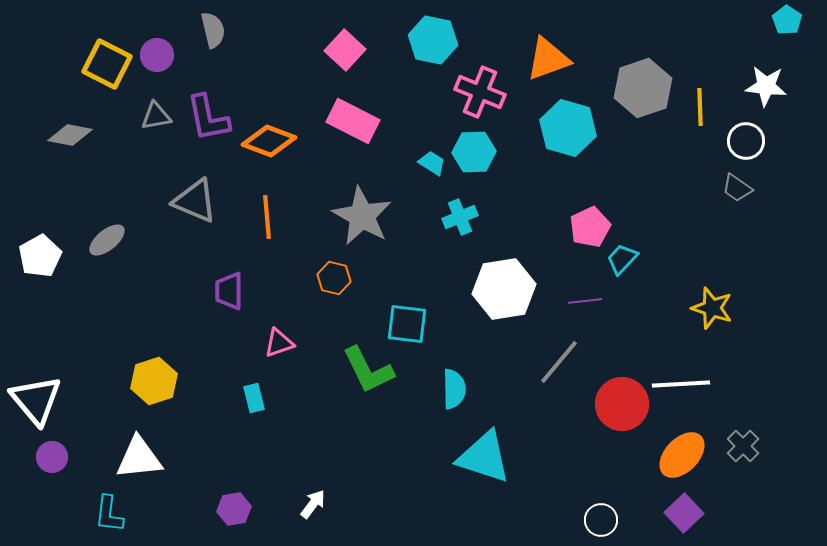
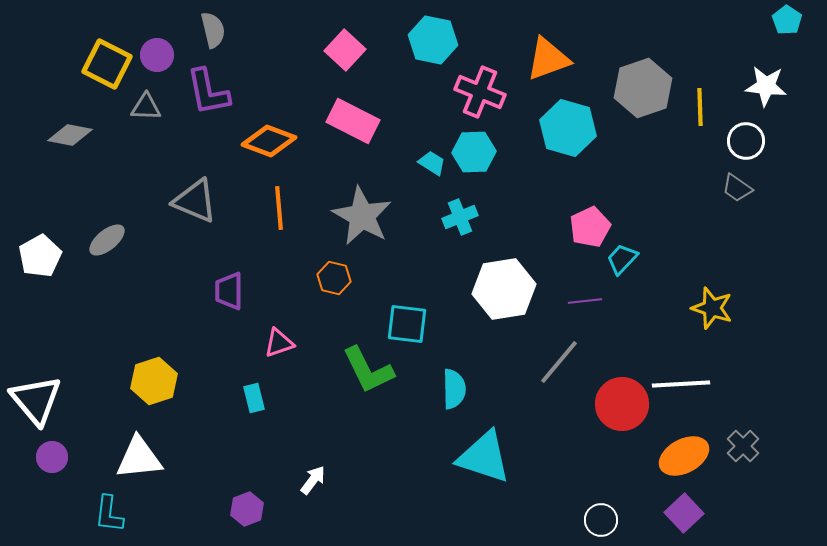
gray triangle at (156, 116): moved 10 px left, 9 px up; rotated 12 degrees clockwise
purple L-shape at (208, 118): moved 26 px up
orange line at (267, 217): moved 12 px right, 9 px up
orange ellipse at (682, 455): moved 2 px right, 1 px down; rotated 18 degrees clockwise
white arrow at (313, 504): moved 24 px up
purple hexagon at (234, 509): moved 13 px right; rotated 12 degrees counterclockwise
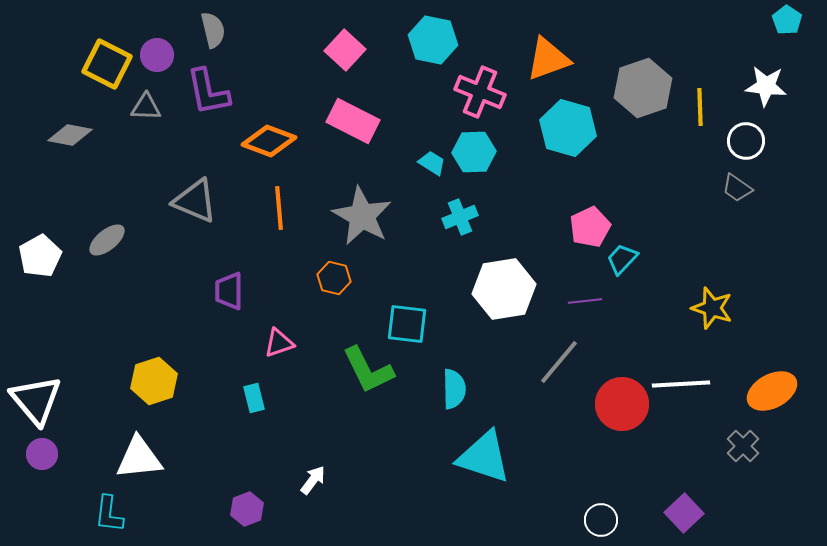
orange ellipse at (684, 456): moved 88 px right, 65 px up
purple circle at (52, 457): moved 10 px left, 3 px up
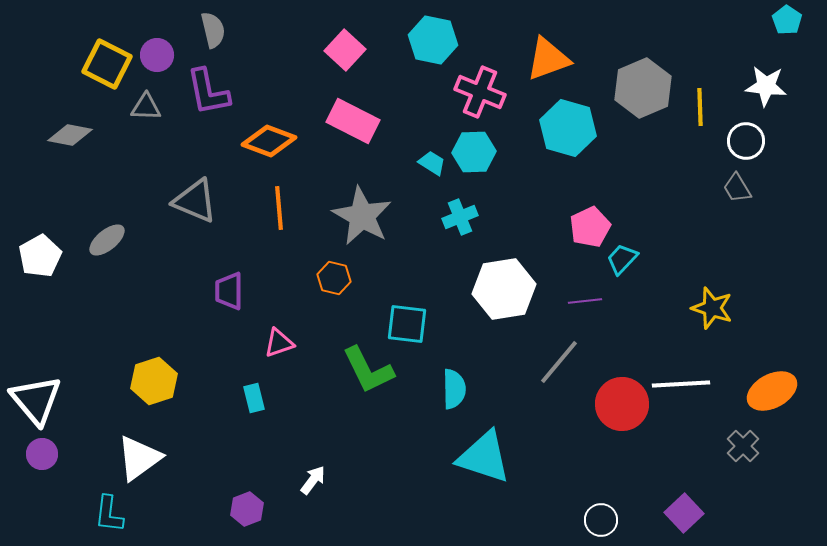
gray hexagon at (643, 88): rotated 4 degrees counterclockwise
gray trapezoid at (737, 188): rotated 24 degrees clockwise
white triangle at (139, 458): rotated 30 degrees counterclockwise
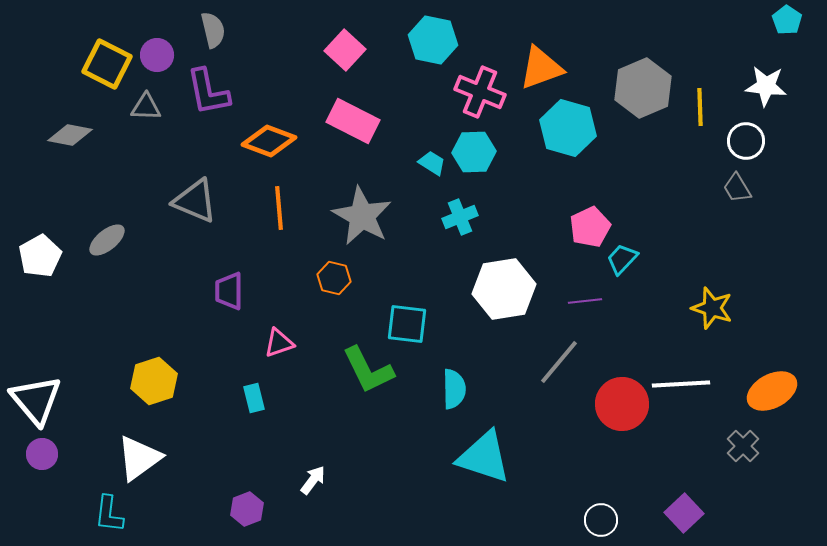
orange triangle at (548, 59): moved 7 px left, 9 px down
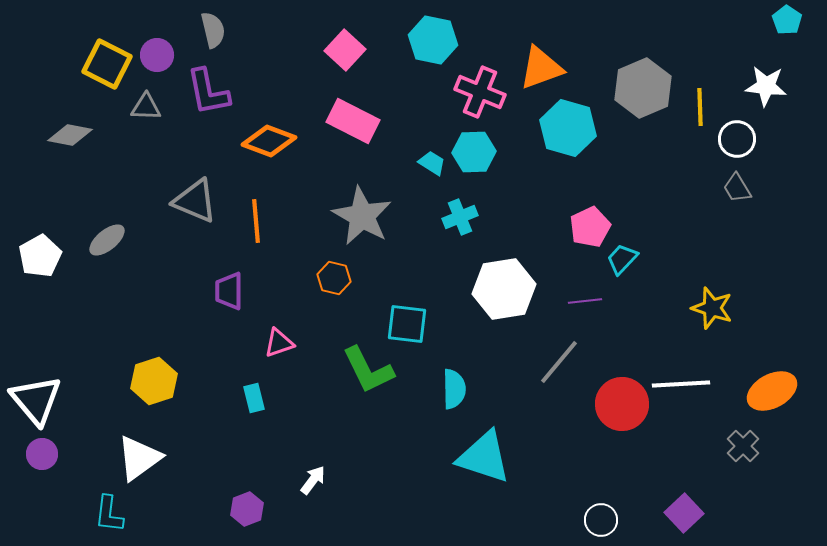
white circle at (746, 141): moved 9 px left, 2 px up
orange line at (279, 208): moved 23 px left, 13 px down
